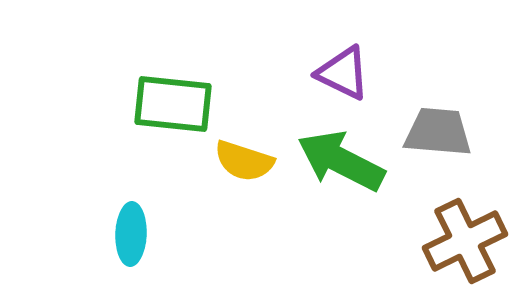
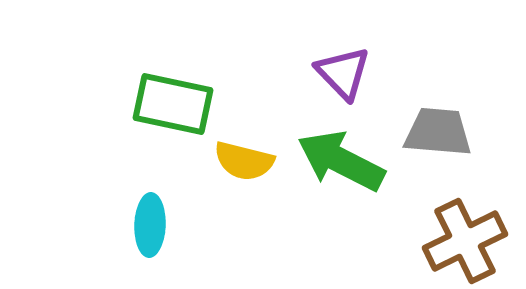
purple triangle: rotated 20 degrees clockwise
green rectangle: rotated 6 degrees clockwise
yellow semicircle: rotated 4 degrees counterclockwise
cyan ellipse: moved 19 px right, 9 px up
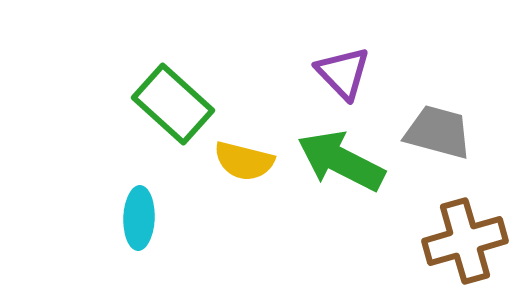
green rectangle: rotated 30 degrees clockwise
gray trapezoid: rotated 10 degrees clockwise
cyan ellipse: moved 11 px left, 7 px up
brown cross: rotated 10 degrees clockwise
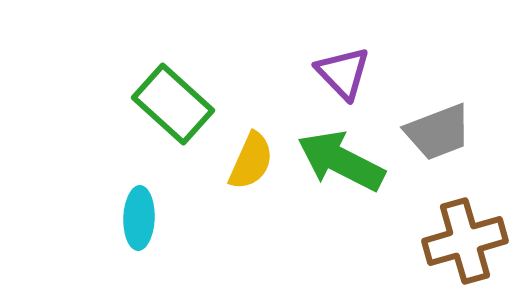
gray trapezoid: rotated 144 degrees clockwise
yellow semicircle: moved 7 px right; rotated 80 degrees counterclockwise
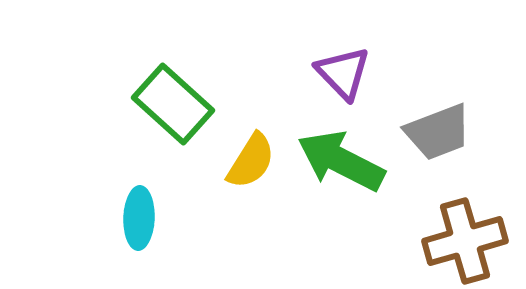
yellow semicircle: rotated 8 degrees clockwise
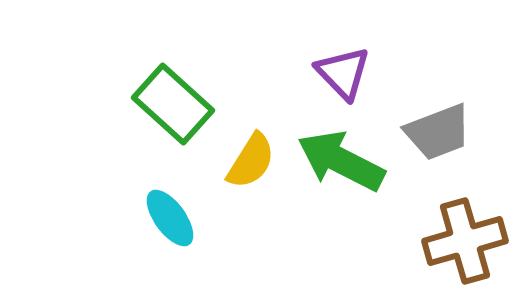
cyan ellipse: moved 31 px right; rotated 38 degrees counterclockwise
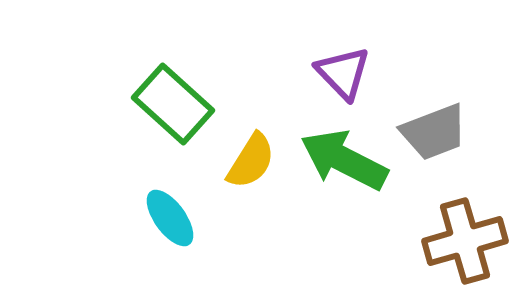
gray trapezoid: moved 4 px left
green arrow: moved 3 px right, 1 px up
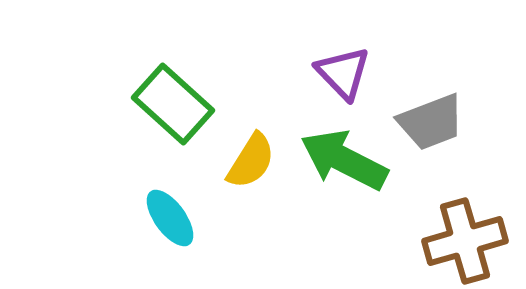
gray trapezoid: moved 3 px left, 10 px up
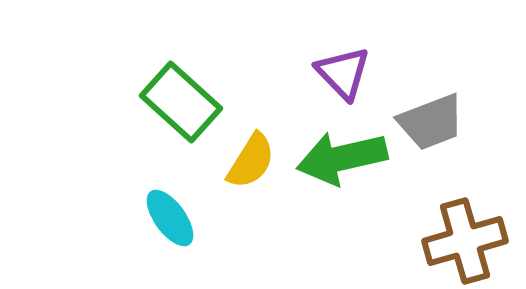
green rectangle: moved 8 px right, 2 px up
green arrow: moved 2 px left, 2 px up; rotated 40 degrees counterclockwise
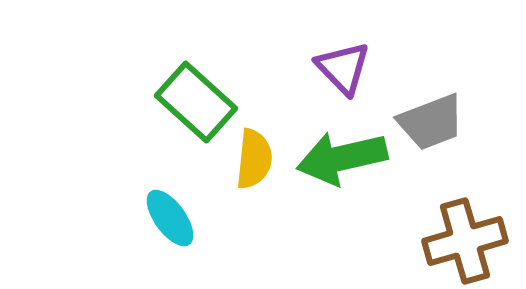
purple triangle: moved 5 px up
green rectangle: moved 15 px right
yellow semicircle: moved 3 px right, 2 px up; rotated 26 degrees counterclockwise
